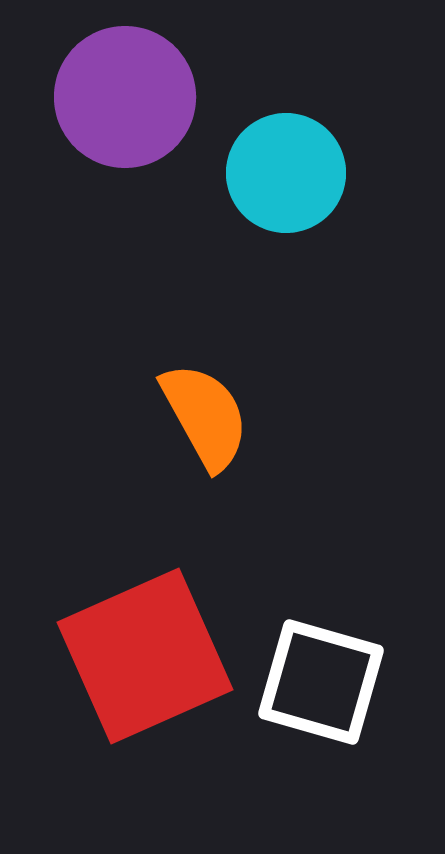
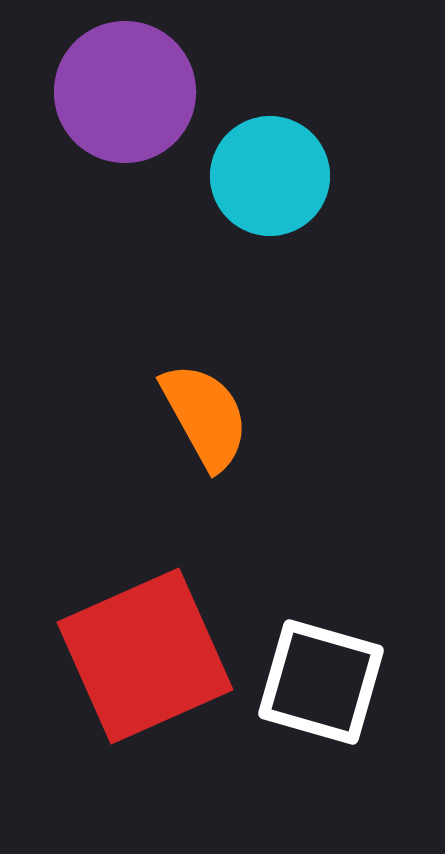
purple circle: moved 5 px up
cyan circle: moved 16 px left, 3 px down
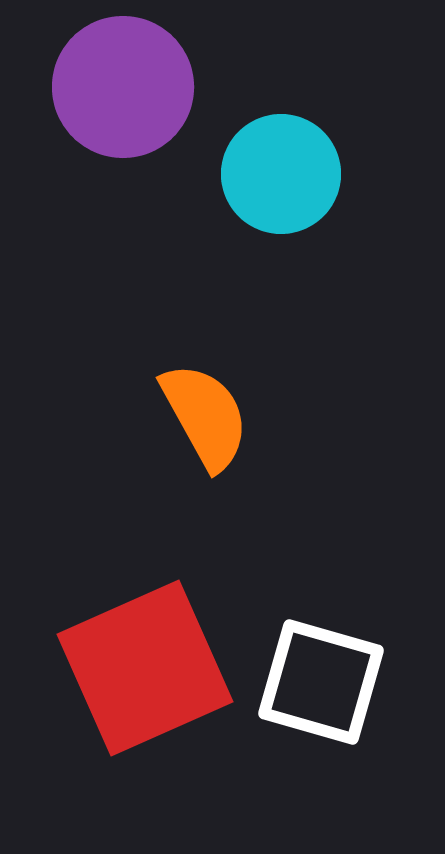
purple circle: moved 2 px left, 5 px up
cyan circle: moved 11 px right, 2 px up
red square: moved 12 px down
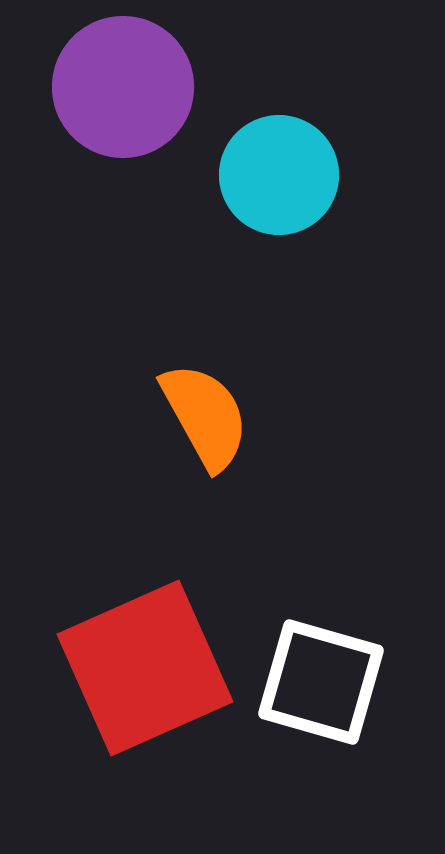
cyan circle: moved 2 px left, 1 px down
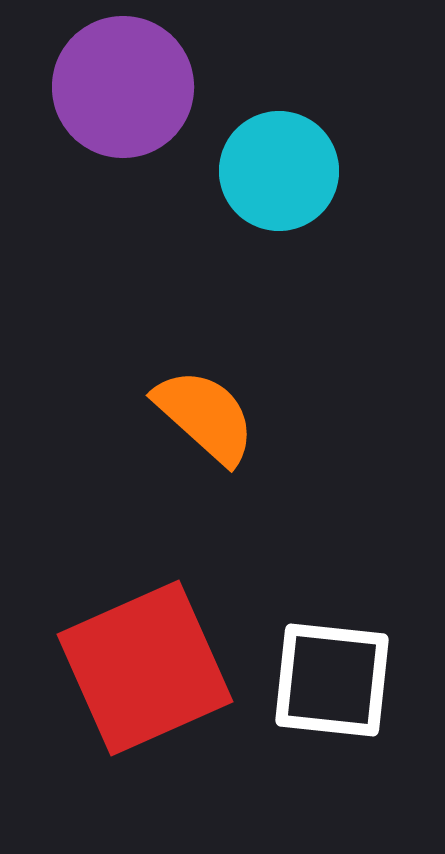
cyan circle: moved 4 px up
orange semicircle: rotated 19 degrees counterclockwise
white square: moved 11 px right, 2 px up; rotated 10 degrees counterclockwise
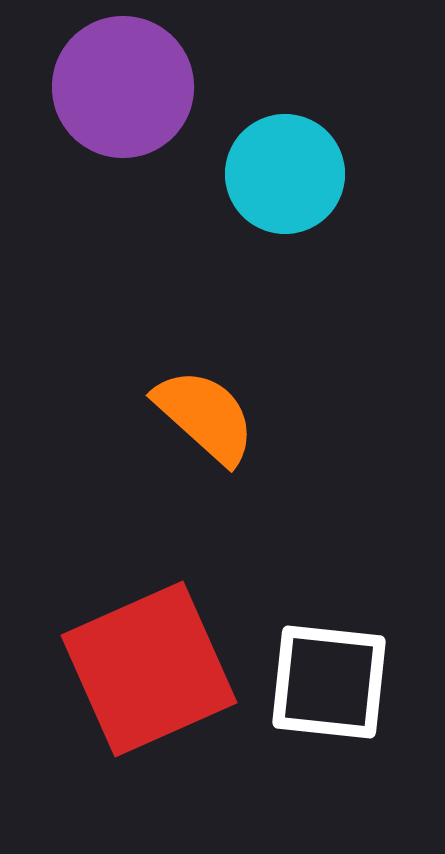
cyan circle: moved 6 px right, 3 px down
red square: moved 4 px right, 1 px down
white square: moved 3 px left, 2 px down
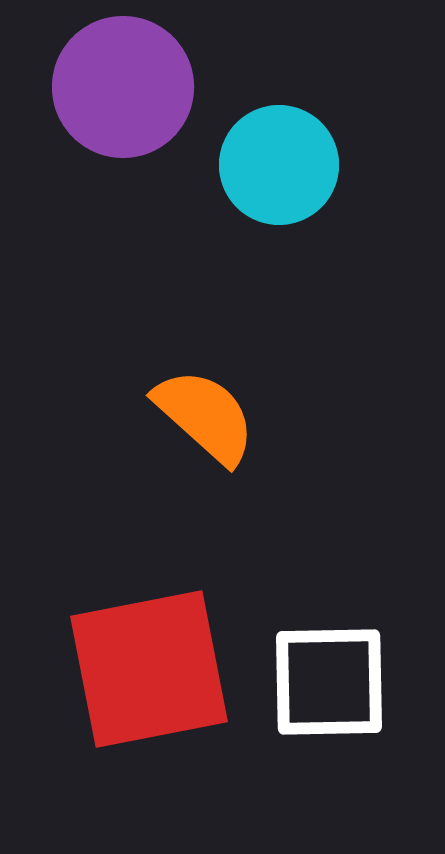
cyan circle: moved 6 px left, 9 px up
red square: rotated 13 degrees clockwise
white square: rotated 7 degrees counterclockwise
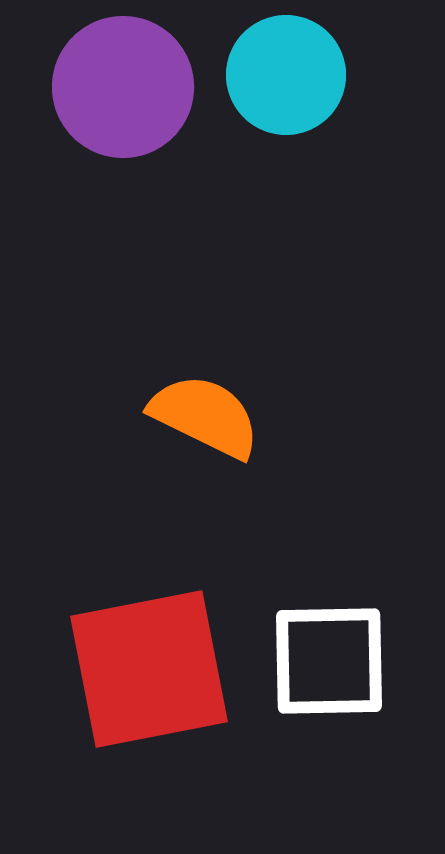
cyan circle: moved 7 px right, 90 px up
orange semicircle: rotated 16 degrees counterclockwise
white square: moved 21 px up
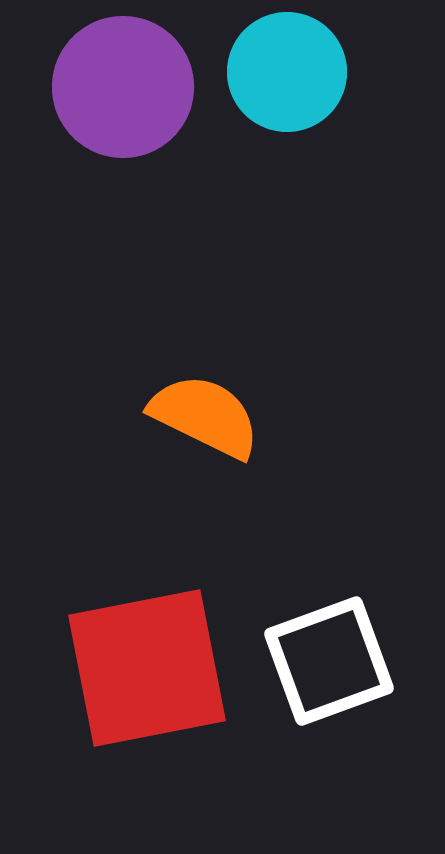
cyan circle: moved 1 px right, 3 px up
white square: rotated 19 degrees counterclockwise
red square: moved 2 px left, 1 px up
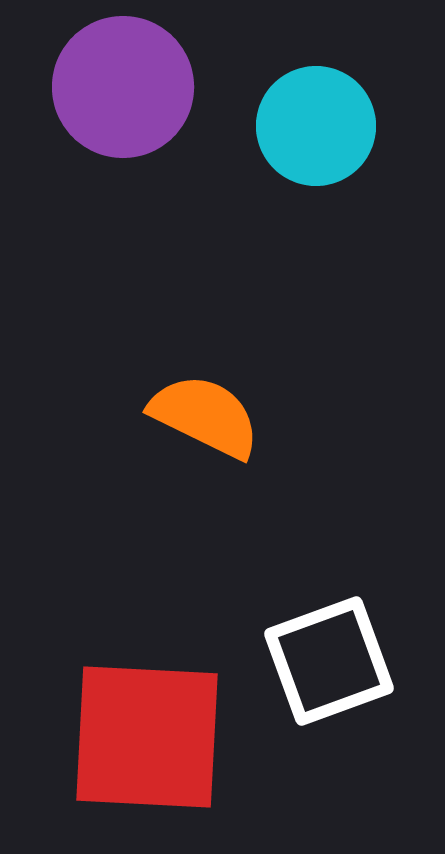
cyan circle: moved 29 px right, 54 px down
red square: moved 69 px down; rotated 14 degrees clockwise
